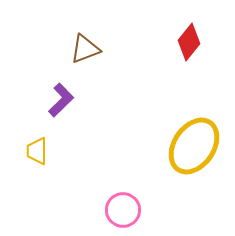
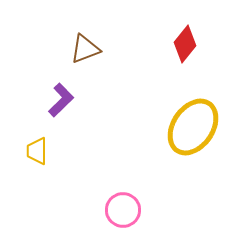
red diamond: moved 4 px left, 2 px down
yellow ellipse: moved 1 px left, 19 px up
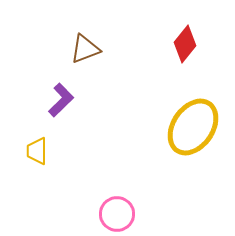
pink circle: moved 6 px left, 4 px down
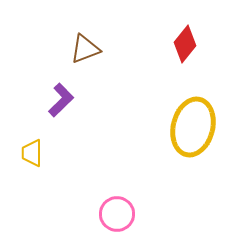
yellow ellipse: rotated 20 degrees counterclockwise
yellow trapezoid: moved 5 px left, 2 px down
